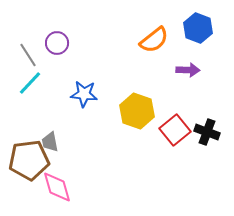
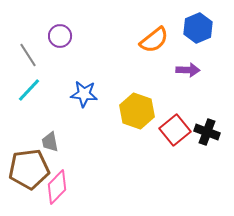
blue hexagon: rotated 16 degrees clockwise
purple circle: moved 3 px right, 7 px up
cyan line: moved 1 px left, 7 px down
brown pentagon: moved 9 px down
pink diamond: rotated 60 degrees clockwise
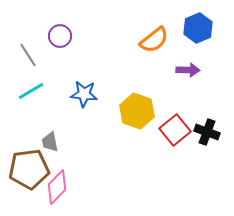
cyan line: moved 2 px right, 1 px down; rotated 16 degrees clockwise
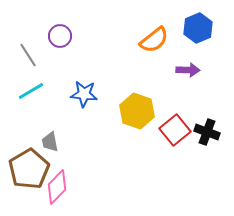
brown pentagon: rotated 24 degrees counterclockwise
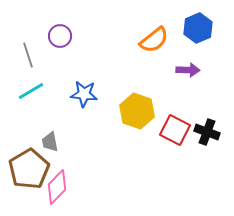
gray line: rotated 15 degrees clockwise
red square: rotated 24 degrees counterclockwise
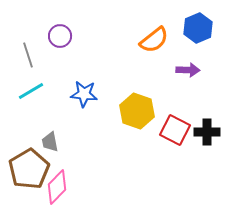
black cross: rotated 20 degrees counterclockwise
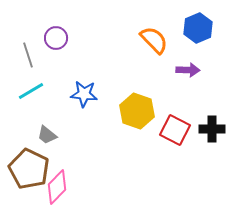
purple circle: moved 4 px left, 2 px down
orange semicircle: rotated 96 degrees counterclockwise
black cross: moved 5 px right, 3 px up
gray trapezoid: moved 3 px left, 7 px up; rotated 40 degrees counterclockwise
brown pentagon: rotated 15 degrees counterclockwise
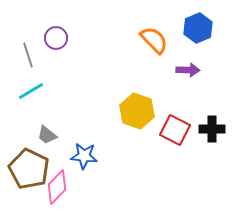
blue star: moved 62 px down
